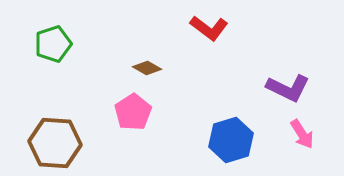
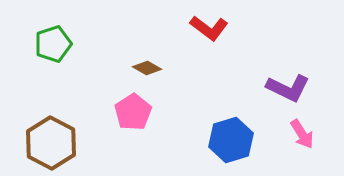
brown hexagon: moved 4 px left; rotated 24 degrees clockwise
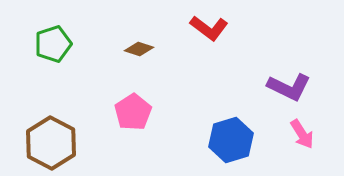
brown diamond: moved 8 px left, 19 px up; rotated 12 degrees counterclockwise
purple L-shape: moved 1 px right, 1 px up
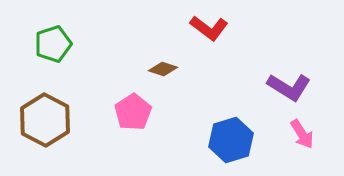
brown diamond: moved 24 px right, 20 px down
purple L-shape: rotated 6 degrees clockwise
brown hexagon: moved 6 px left, 23 px up
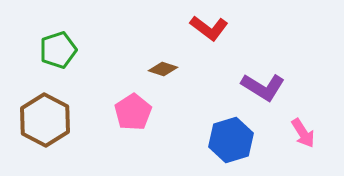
green pentagon: moved 5 px right, 6 px down
purple L-shape: moved 26 px left
pink arrow: moved 1 px right, 1 px up
